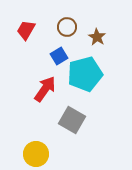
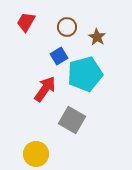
red trapezoid: moved 8 px up
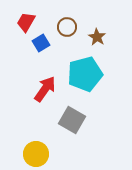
blue square: moved 18 px left, 13 px up
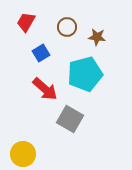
brown star: rotated 24 degrees counterclockwise
blue square: moved 10 px down
red arrow: rotated 96 degrees clockwise
gray square: moved 2 px left, 1 px up
yellow circle: moved 13 px left
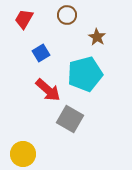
red trapezoid: moved 2 px left, 3 px up
brown circle: moved 12 px up
brown star: rotated 24 degrees clockwise
red arrow: moved 3 px right, 1 px down
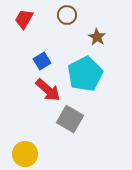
blue square: moved 1 px right, 8 px down
cyan pentagon: rotated 12 degrees counterclockwise
yellow circle: moved 2 px right
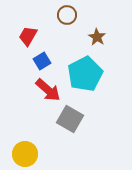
red trapezoid: moved 4 px right, 17 px down
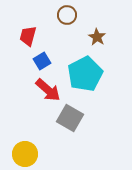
red trapezoid: rotated 15 degrees counterclockwise
gray square: moved 1 px up
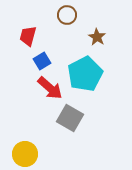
red arrow: moved 2 px right, 2 px up
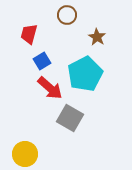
red trapezoid: moved 1 px right, 2 px up
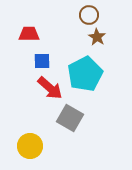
brown circle: moved 22 px right
red trapezoid: rotated 75 degrees clockwise
blue square: rotated 30 degrees clockwise
yellow circle: moved 5 px right, 8 px up
